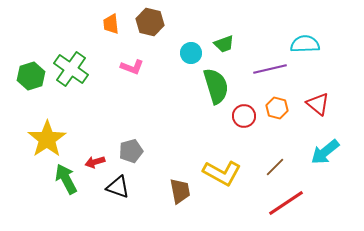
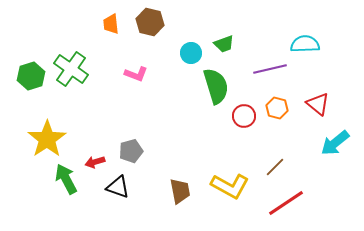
pink L-shape: moved 4 px right, 7 px down
cyan arrow: moved 10 px right, 9 px up
yellow L-shape: moved 8 px right, 13 px down
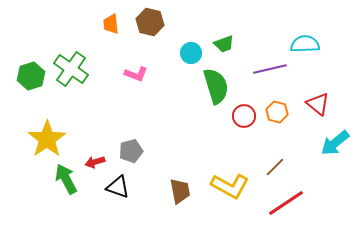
orange hexagon: moved 4 px down
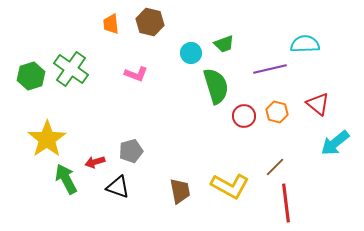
red line: rotated 63 degrees counterclockwise
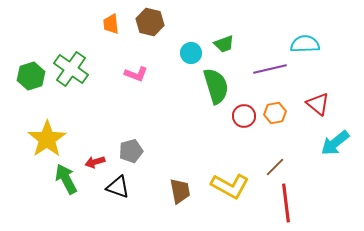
orange hexagon: moved 2 px left, 1 px down; rotated 25 degrees counterclockwise
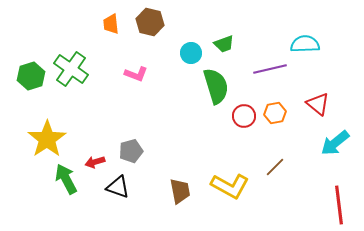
red line: moved 53 px right, 2 px down
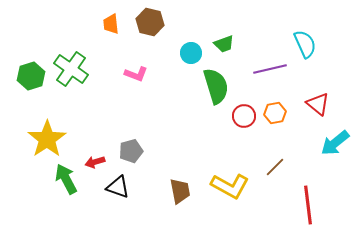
cyan semicircle: rotated 68 degrees clockwise
red line: moved 31 px left
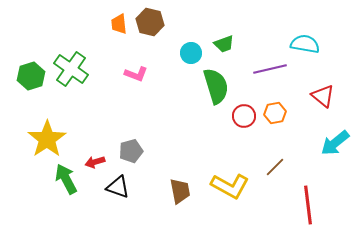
orange trapezoid: moved 8 px right
cyan semicircle: rotated 56 degrees counterclockwise
red triangle: moved 5 px right, 8 px up
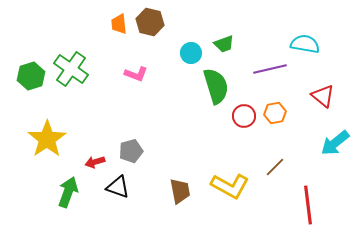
green arrow: moved 2 px right, 13 px down; rotated 48 degrees clockwise
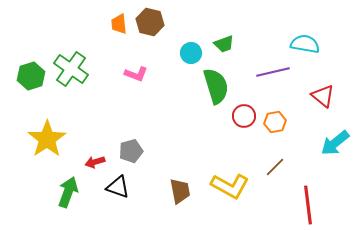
purple line: moved 3 px right, 3 px down
orange hexagon: moved 9 px down
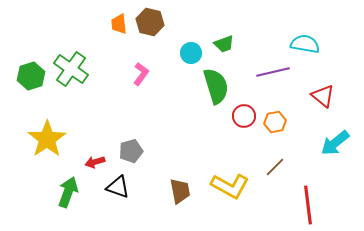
pink L-shape: moved 5 px right; rotated 75 degrees counterclockwise
